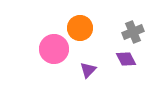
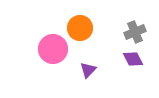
gray cross: moved 2 px right
pink circle: moved 1 px left
purple diamond: moved 7 px right
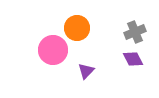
orange circle: moved 3 px left
pink circle: moved 1 px down
purple triangle: moved 2 px left, 1 px down
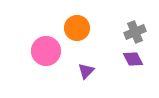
pink circle: moved 7 px left, 1 px down
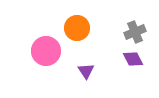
purple triangle: rotated 18 degrees counterclockwise
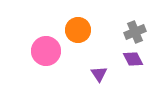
orange circle: moved 1 px right, 2 px down
purple triangle: moved 13 px right, 3 px down
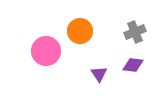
orange circle: moved 2 px right, 1 px down
purple diamond: moved 6 px down; rotated 55 degrees counterclockwise
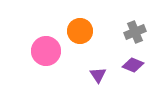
purple diamond: rotated 15 degrees clockwise
purple triangle: moved 1 px left, 1 px down
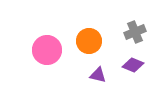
orange circle: moved 9 px right, 10 px down
pink circle: moved 1 px right, 1 px up
purple triangle: rotated 42 degrees counterclockwise
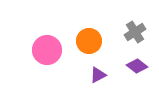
gray cross: rotated 10 degrees counterclockwise
purple diamond: moved 4 px right, 1 px down; rotated 15 degrees clockwise
purple triangle: rotated 42 degrees counterclockwise
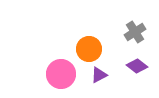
orange circle: moved 8 px down
pink circle: moved 14 px right, 24 px down
purple triangle: moved 1 px right
